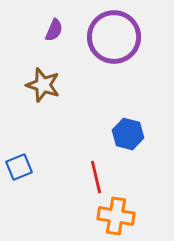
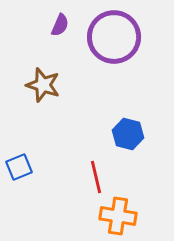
purple semicircle: moved 6 px right, 5 px up
orange cross: moved 2 px right
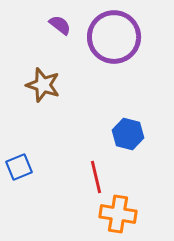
purple semicircle: rotated 75 degrees counterclockwise
orange cross: moved 2 px up
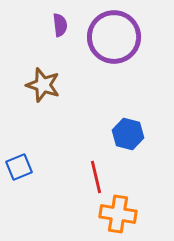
purple semicircle: rotated 45 degrees clockwise
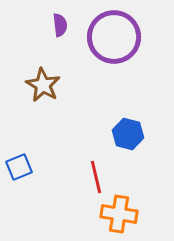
brown star: rotated 12 degrees clockwise
orange cross: moved 1 px right
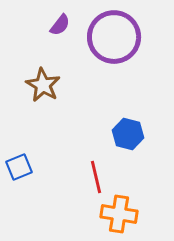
purple semicircle: rotated 45 degrees clockwise
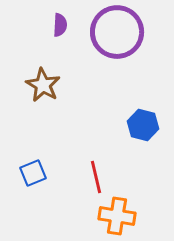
purple semicircle: rotated 35 degrees counterclockwise
purple circle: moved 3 px right, 5 px up
blue hexagon: moved 15 px right, 9 px up
blue square: moved 14 px right, 6 px down
orange cross: moved 2 px left, 2 px down
